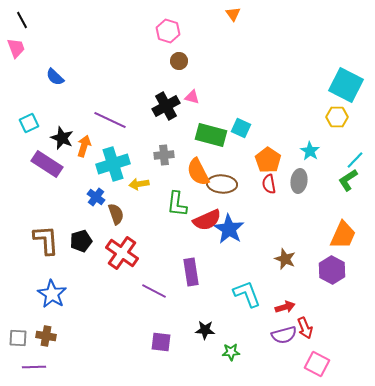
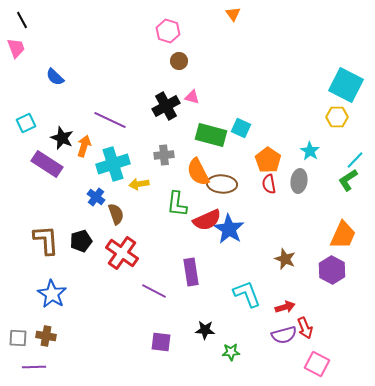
cyan square at (29, 123): moved 3 px left
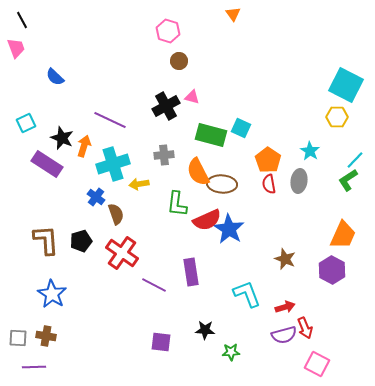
purple line at (154, 291): moved 6 px up
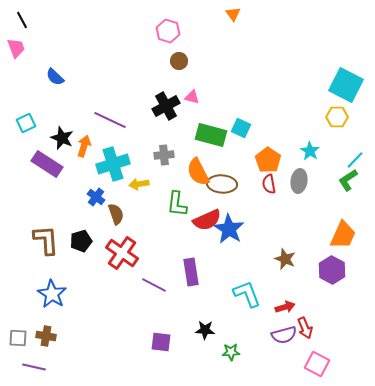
purple line at (34, 367): rotated 15 degrees clockwise
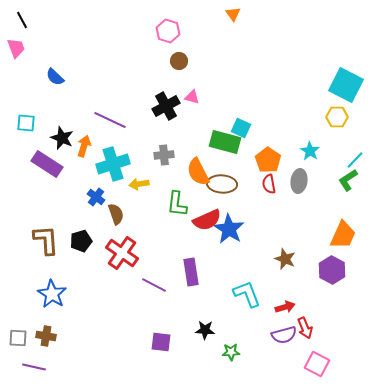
cyan square at (26, 123): rotated 30 degrees clockwise
green rectangle at (211, 135): moved 14 px right, 7 px down
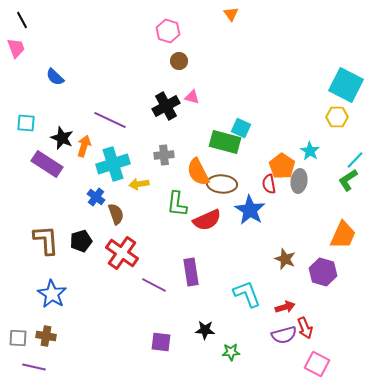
orange triangle at (233, 14): moved 2 px left
orange pentagon at (268, 160): moved 14 px right, 6 px down
blue star at (229, 229): moved 21 px right, 19 px up
purple hexagon at (332, 270): moved 9 px left, 2 px down; rotated 12 degrees counterclockwise
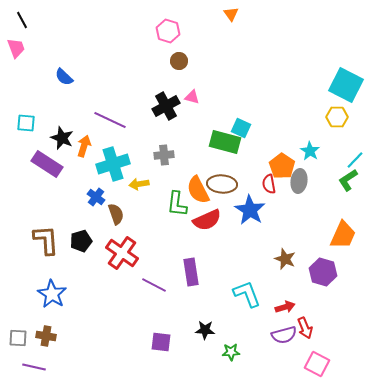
blue semicircle at (55, 77): moved 9 px right
orange semicircle at (198, 172): moved 18 px down
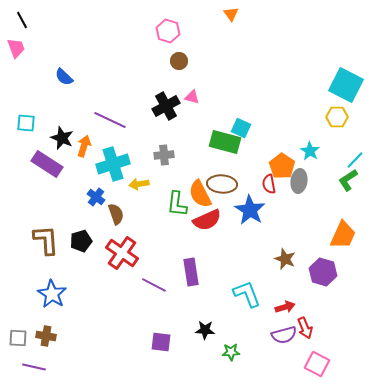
orange semicircle at (198, 190): moved 2 px right, 4 px down
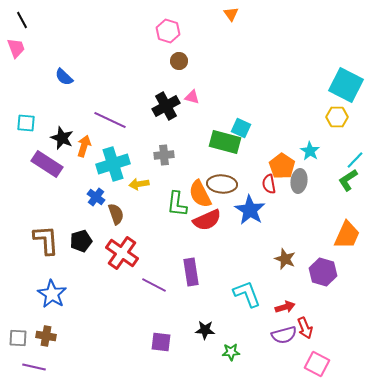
orange trapezoid at (343, 235): moved 4 px right
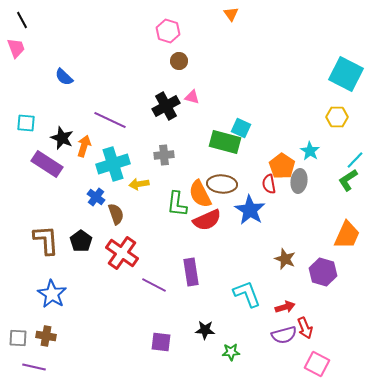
cyan square at (346, 85): moved 11 px up
black pentagon at (81, 241): rotated 20 degrees counterclockwise
